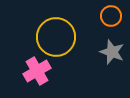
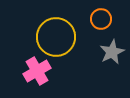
orange circle: moved 10 px left, 3 px down
gray star: rotated 25 degrees clockwise
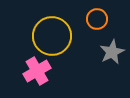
orange circle: moved 4 px left
yellow circle: moved 4 px left, 1 px up
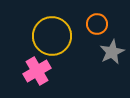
orange circle: moved 5 px down
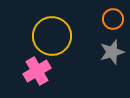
orange circle: moved 16 px right, 5 px up
gray star: rotated 10 degrees clockwise
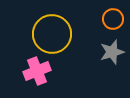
yellow circle: moved 2 px up
pink cross: rotated 8 degrees clockwise
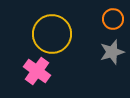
pink cross: rotated 32 degrees counterclockwise
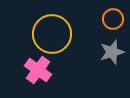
pink cross: moved 1 px right, 1 px up
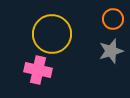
gray star: moved 1 px left, 1 px up
pink cross: rotated 24 degrees counterclockwise
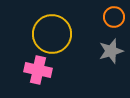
orange circle: moved 1 px right, 2 px up
